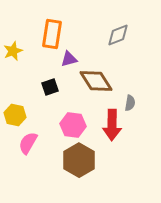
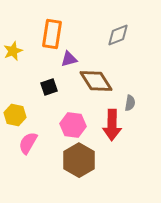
black square: moved 1 px left
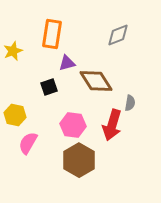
purple triangle: moved 2 px left, 4 px down
red arrow: rotated 16 degrees clockwise
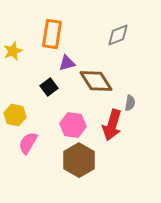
black square: rotated 18 degrees counterclockwise
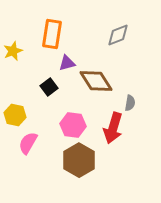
red arrow: moved 1 px right, 3 px down
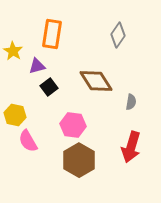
gray diamond: rotated 35 degrees counterclockwise
yellow star: rotated 18 degrees counterclockwise
purple triangle: moved 30 px left, 3 px down
gray semicircle: moved 1 px right, 1 px up
red arrow: moved 18 px right, 19 px down
pink semicircle: moved 2 px up; rotated 60 degrees counterclockwise
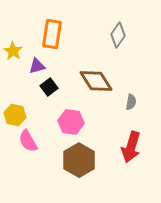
pink hexagon: moved 2 px left, 3 px up
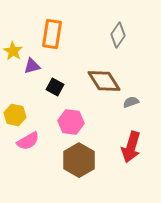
purple triangle: moved 5 px left
brown diamond: moved 8 px right
black square: moved 6 px right; rotated 24 degrees counterclockwise
gray semicircle: rotated 119 degrees counterclockwise
pink semicircle: rotated 90 degrees counterclockwise
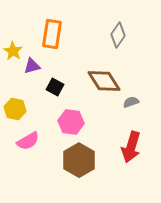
yellow hexagon: moved 6 px up
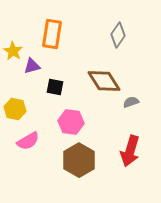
black square: rotated 18 degrees counterclockwise
red arrow: moved 1 px left, 4 px down
